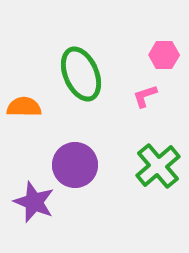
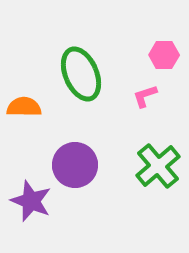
purple star: moved 3 px left, 1 px up
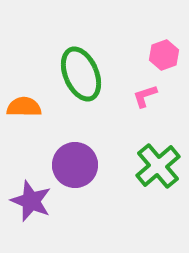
pink hexagon: rotated 20 degrees counterclockwise
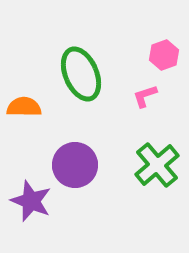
green cross: moved 1 px left, 1 px up
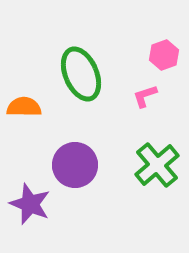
purple star: moved 1 px left, 3 px down
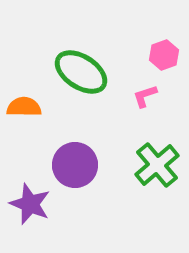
green ellipse: moved 2 px up; rotated 34 degrees counterclockwise
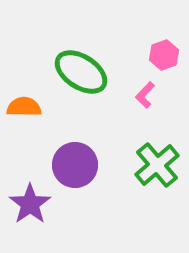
pink L-shape: moved 1 px up; rotated 28 degrees counterclockwise
purple star: rotated 15 degrees clockwise
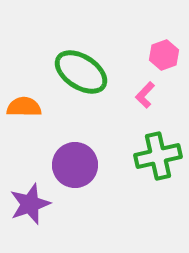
green cross: moved 1 px right, 9 px up; rotated 27 degrees clockwise
purple star: rotated 15 degrees clockwise
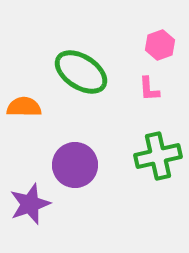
pink hexagon: moved 4 px left, 10 px up
pink L-shape: moved 4 px right, 6 px up; rotated 48 degrees counterclockwise
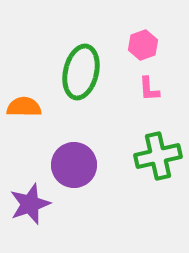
pink hexagon: moved 17 px left
green ellipse: rotated 70 degrees clockwise
purple circle: moved 1 px left
